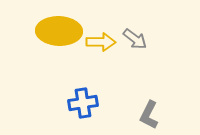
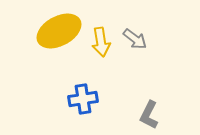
yellow ellipse: rotated 30 degrees counterclockwise
yellow arrow: rotated 80 degrees clockwise
blue cross: moved 4 px up
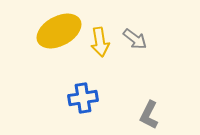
yellow arrow: moved 1 px left
blue cross: moved 1 px up
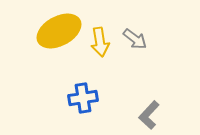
gray L-shape: rotated 16 degrees clockwise
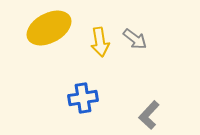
yellow ellipse: moved 10 px left, 3 px up
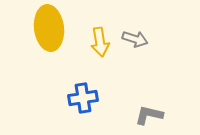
yellow ellipse: rotated 69 degrees counterclockwise
gray arrow: rotated 20 degrees counterclockwise
gray L-shape: rotated 60 degrees clockwise
